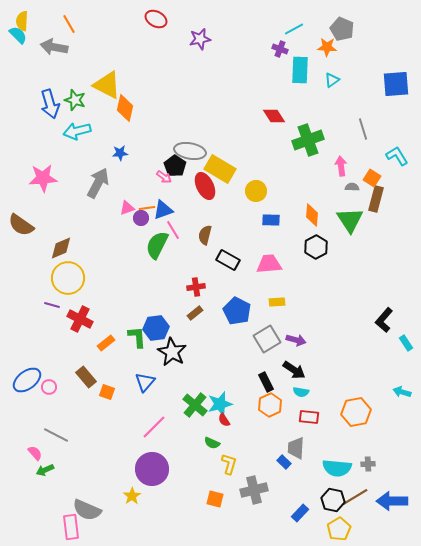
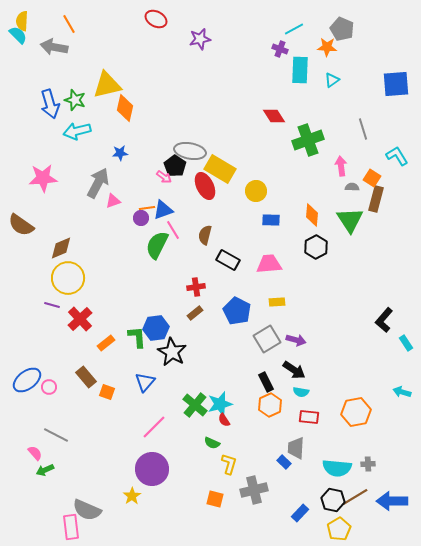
yellow triangle at (107, 85): rotated 40 degrees counterclockwise
pink triangle at (127, 208): moved 14 px left, 7 px up
red cross at (80, 319): rotated 20 degrees clockwise
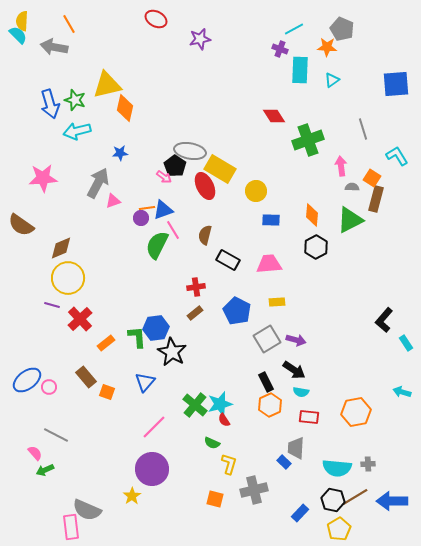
green triangle at (350, 220): rotated 36 degrees clockwise
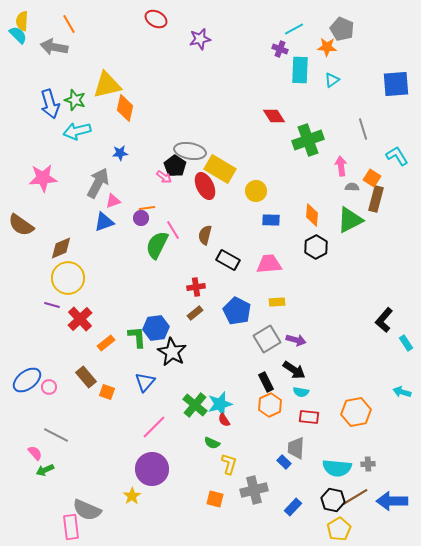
blue triangle at (163, 210): moved 59 px left, 12 px down
blue rectangle at (300, 513): moved 7 px left, 6 px up
